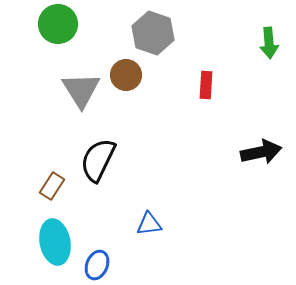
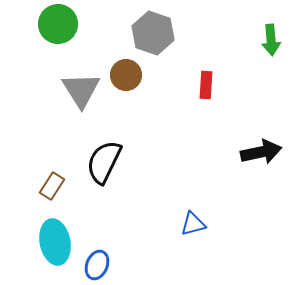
green arrow: moved 2 px right, 3 px up
black semicircle: moved 6 px right, 2 px down
blue triangle: moved 44 px right; rotated 8 degrees counterclockwise
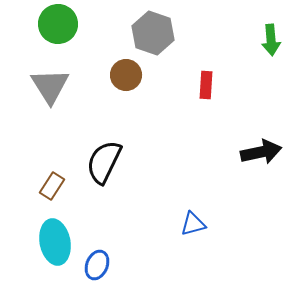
gray triangle: moved 31 px left, 4 px up
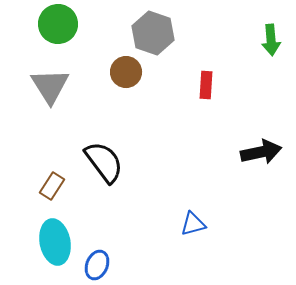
brown circle: moved 3 px up
black semicircle: rotated 117 degrees clockwise
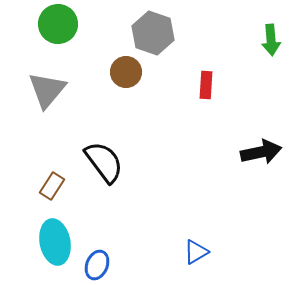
gray triangle: moved 3 px left, 4 px down; rotated 12 degrees clockwise
blue triangle: moved 3 px right, 28 px down; rotated 16 degrees counterclockwise
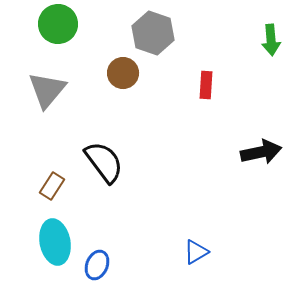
brown circle: moved 3 px left, 1 px down
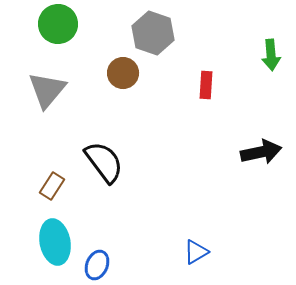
green arrow: moved 15 px down
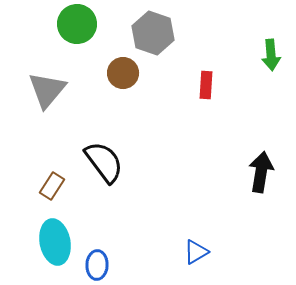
green circle: moved 19 px right
black arrow: moved 20 px down; rotated 69 degrees counterclockwise
blue ellipse: rotated 20 degrees counterclockwise
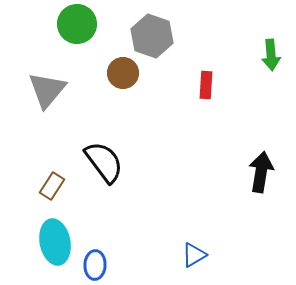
gray hexagon: moved 1 px left, 3 px down
blue triangle: moved 2 px left, 3 px down
blue ellipse: moved 2 px left
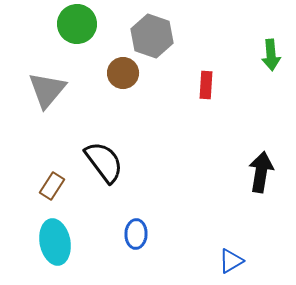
blue triangle: moved 37 px right, 6 px down
blue ellipse: moved 41 px right, 31 px up
